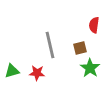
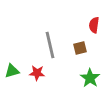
green star: moved 10 px down
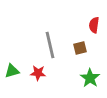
red star: moved 1 px right
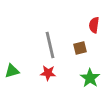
red star: moved 10 px right
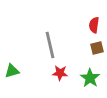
brown square: moved 17 px right
red star: moved 12 px right
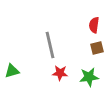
green star: moved 1 px left, 1 px up; rotated 30 degrees clockwise
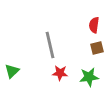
green triangle: rotated 28 degrees counterclockwise
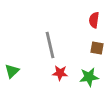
red semicircle: moved 5 px up
brown square: rotated 24 degrees clockwise
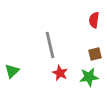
brown square: moved 2 px left, 6 px down; rotated 24 degrees counterclockwise
red star: rotated 21 degrees clockwise
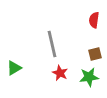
gray line: moved 2 px right, 1 px up
green triangle: moved 2 px right, 3 px up; rotated 14 degrees clockwise
